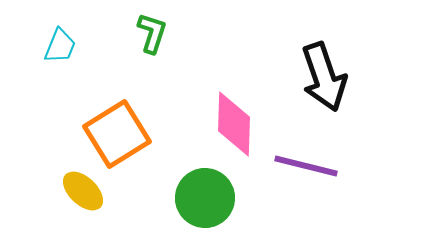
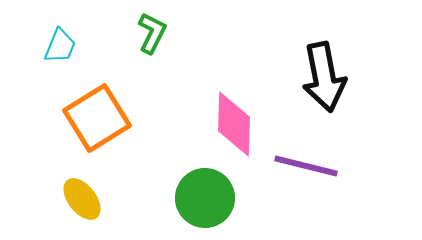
green L-shape: rotated 9 degrees clockwise
black arrow: rotated 8 degrees clockwise
orange square: moved 20 px left, 16 px up
yellow ellipse: moved 1 px left, 8 px down; rotated 9 degrees clockwise
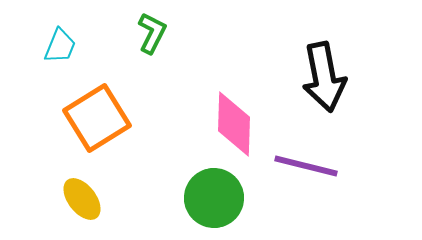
green circle: moved 9 px right
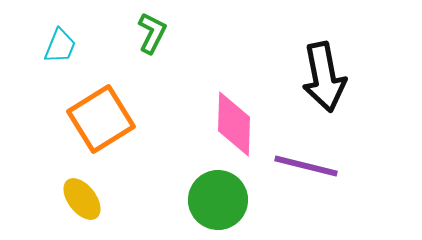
orange square: moved 4 px right, 1 px down
green circle: moved 4 px right, 2 px down
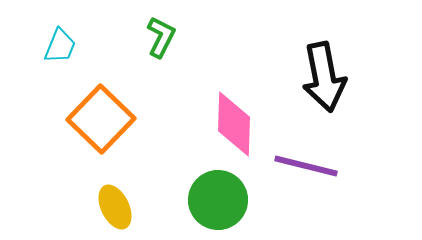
green L-shape: moved 9 px right, 4 px down
orange square: rotated 14 degrees counterclockwise
yellow ellipse: moved 33 px right, 8 px down; rotated 12 degrees clockwise
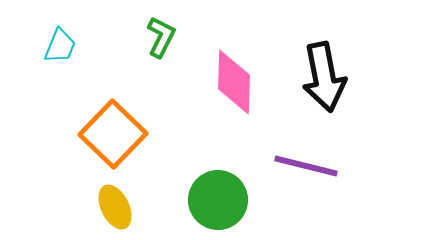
orange square: moved 12 px right, 15 px down
pink diamond: moved 42 px up
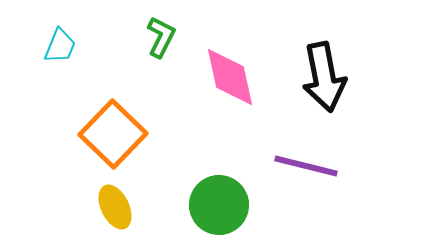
pink diamond: moved 4 px left, 5 px up; rotated 14 degrees counterclockwise
green circle: moved 1 px right, 5 px down
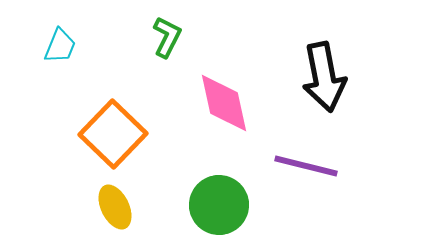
green L-shape: moved 6 px right
pink diamond: moved 6 px left, 26 px down
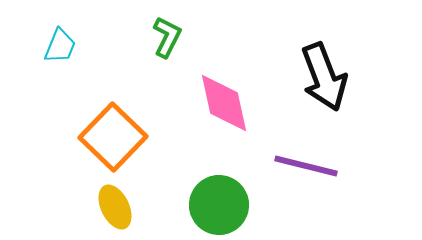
black arrow: rotated 10 degrees counterclockwise
orange square: moved 3 px down
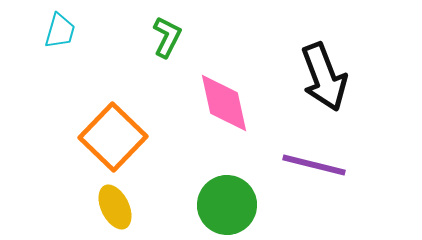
cyan trapezoid: moved 15 px up; rotated 6 degrees counterclockwise
purple line: moved 8 px right, 1 px up
green circle: moved 8 px right
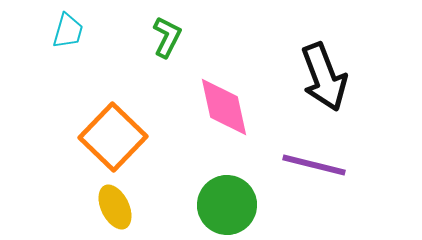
cyan trapezoid: moved 8 px right
pink diamond: moved 4 px down
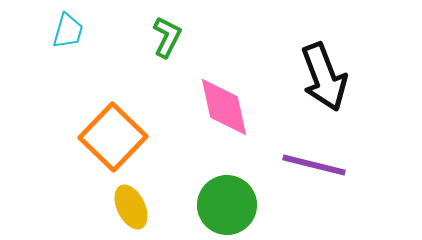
yellow ellipse: moved 16 px right
